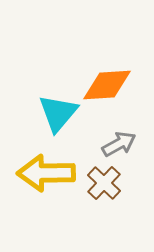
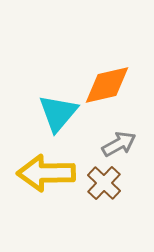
orange diamond: rotated 9 degrees counterclockwise
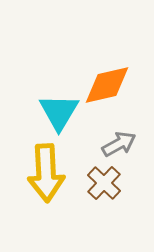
cyan triangle: moved 1 px right, 1 px up; rotated 9 degrees counterclockwise
yellow arrow: rotated 92 degrees counterclockwise
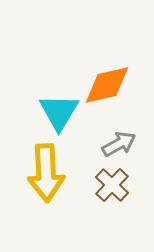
brown cross: moved 8 px right, 2 px down
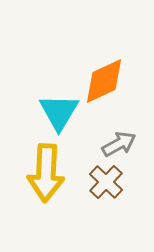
orange diamond: moved 3 px left, 4 px up; rotated 12 degrees counterclockwise
yellow arrow: rotated 6 degrees clockwise
brown cross: moved 6 px left, 3 px up
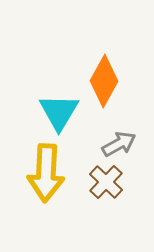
orange diamond: rotated 36 degrees counterclockwise
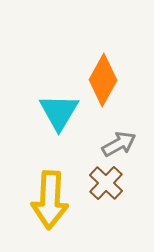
orange diamond: moved 1 px left, 1 px up
yellow arrow: moved 4 px right, 27 px down
brown cross: moved 1 px down
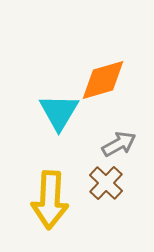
orange diamond: rotated 45 degrees clockwise
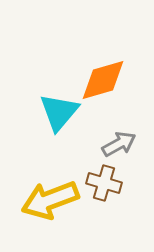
cyan triangle: rotated 9 degrees clockwise
brown cross: moved 2 px left; rotated 28 degrees counterclockwise
yellow arrow: rotated 66 degrees clockwise
